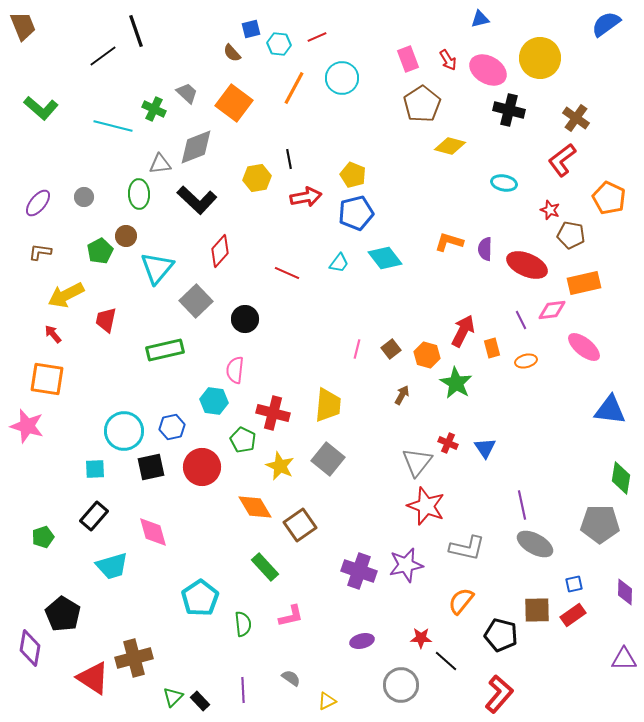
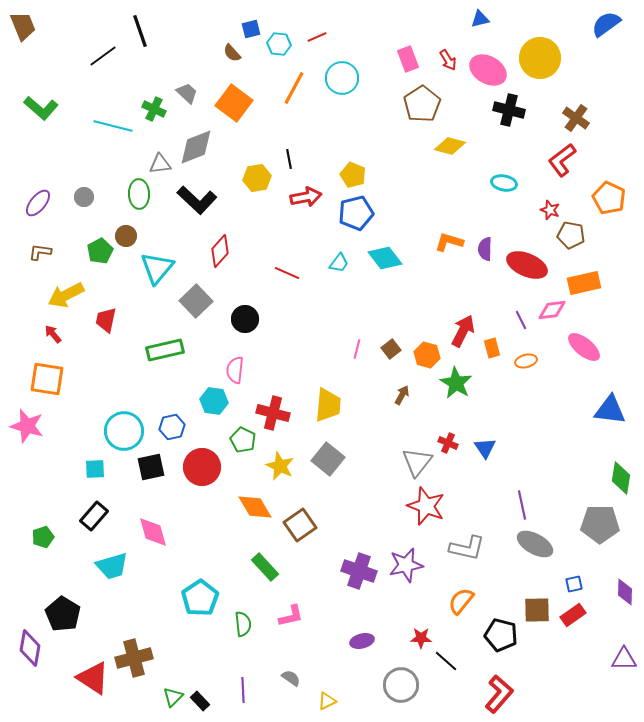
black line at (136, 31): moved 4 px right
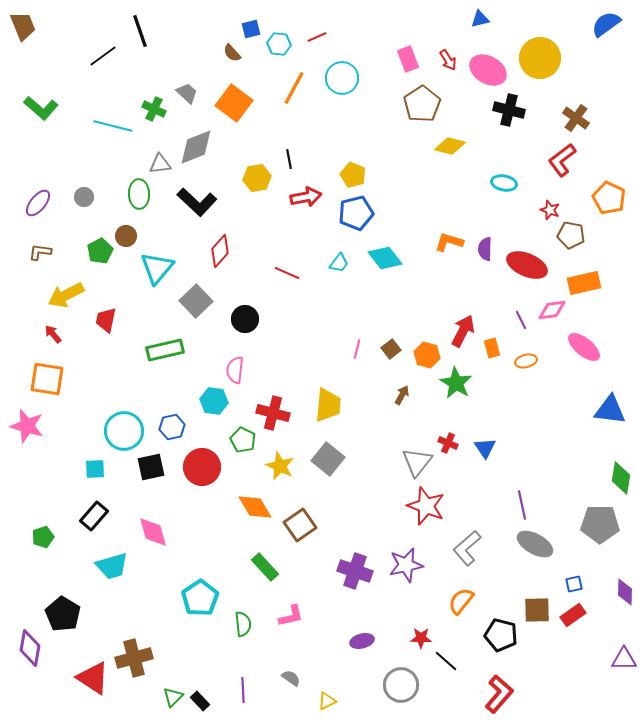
black L-shape at (197, 200): moved 2 px down
gray L-shape at (467, 548): rotated 126 degrees clockwise
purple cross at (359, 571): moved 4 px left
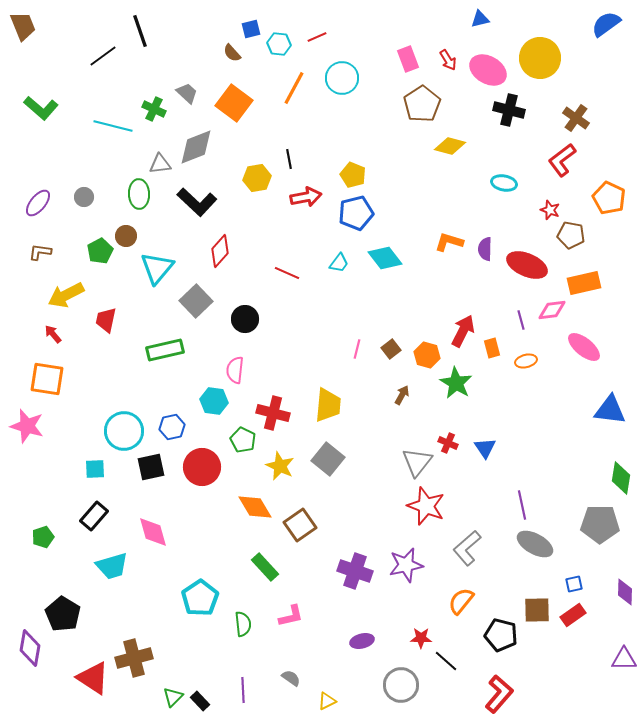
purple line at (521, 320): rotated 12 degrees clockwise
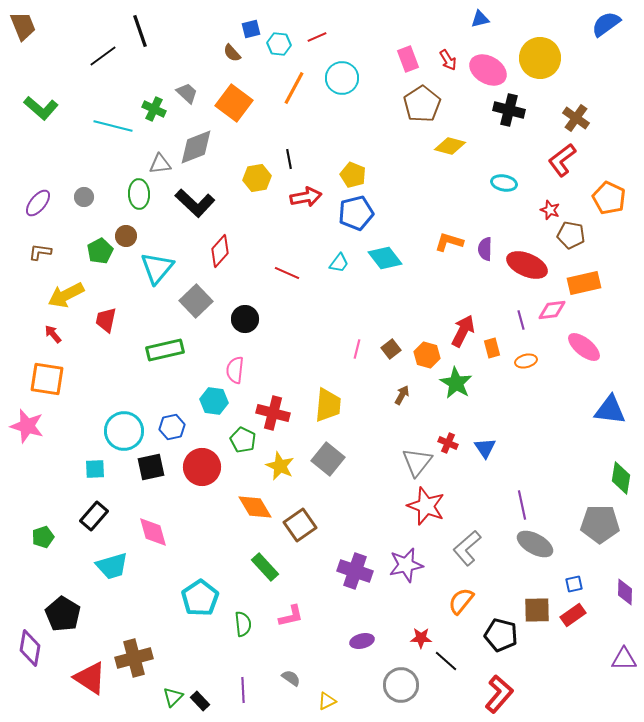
black L-shape at (197, 202): moved 2 px left, 1 px down
red triangle at (93, 678): moved 3 px left
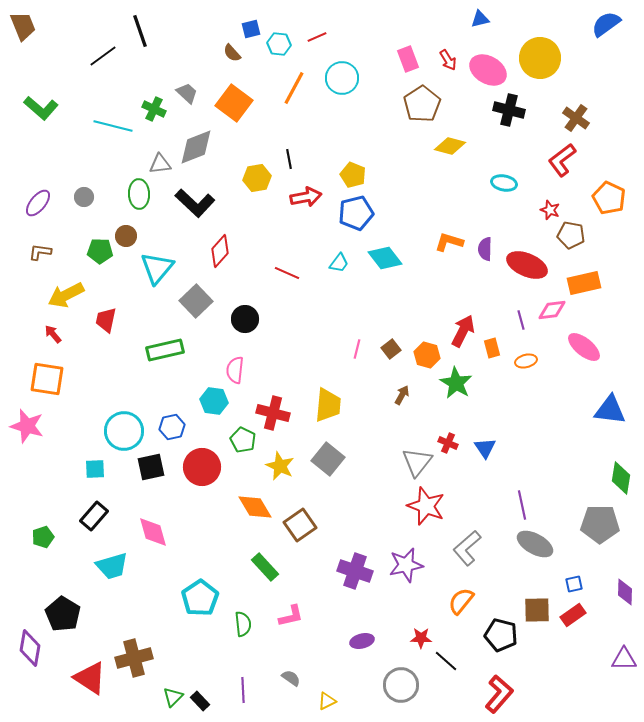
green pentagon at (100, 251): rotated 30 degrees clockwise
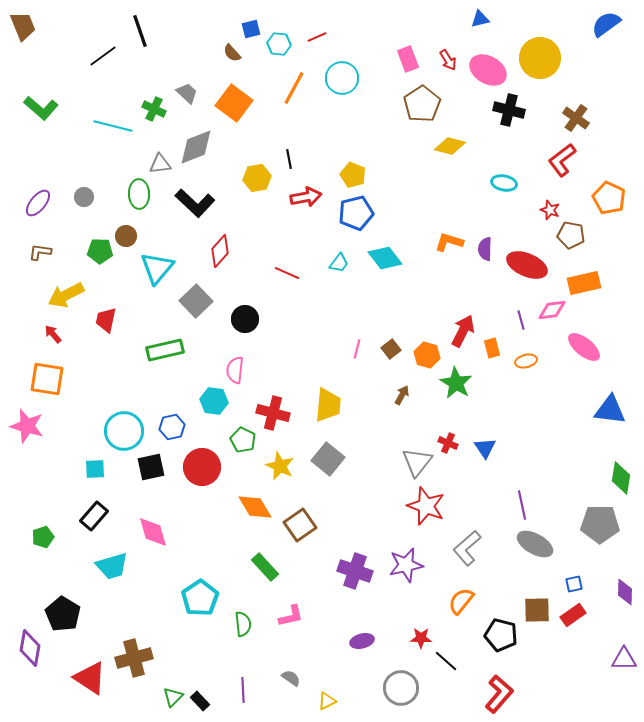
gray circle at (401, 685): moved 3 px down
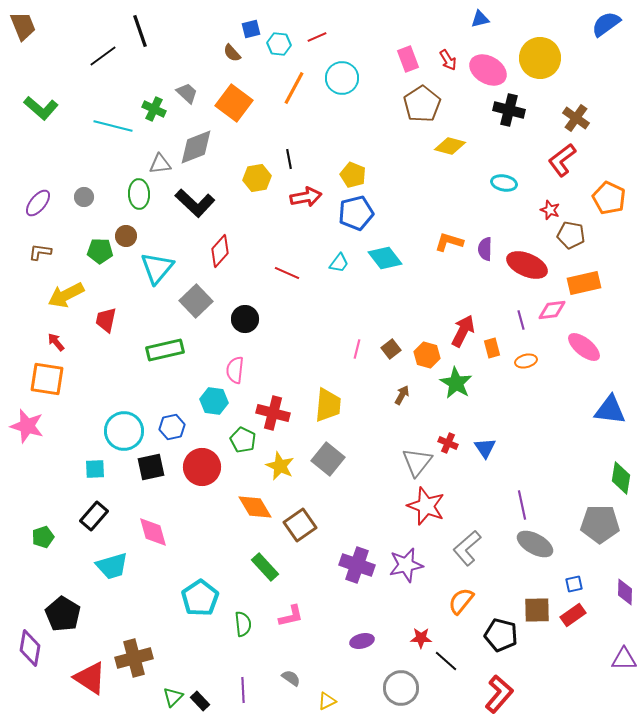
red arrow at (53, 334): moved 3 px right, 8 px down
purple cross at (355, 571): moved 2 px right, 6 px up
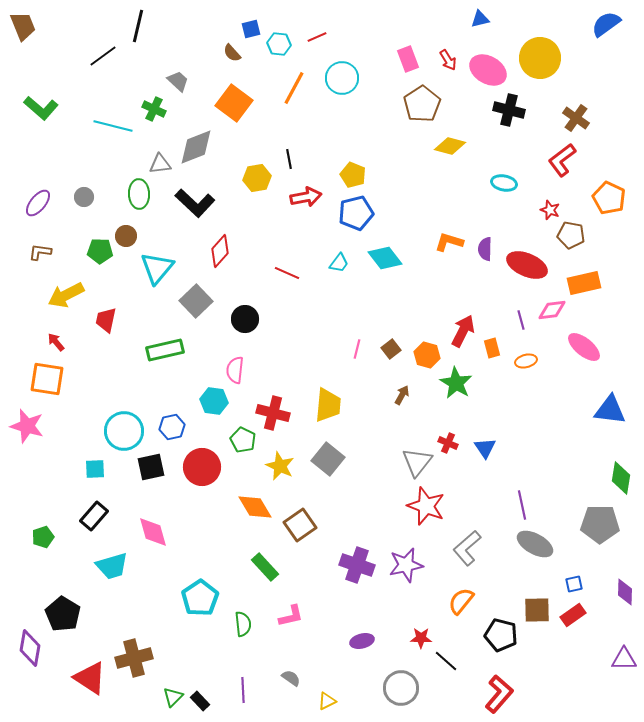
black line at (140, 31): moved 2 px left, 5 px up; rotated 32 degrees clockwise
gray trapezoid at (187, 93): moved 9 px left, 12 px up
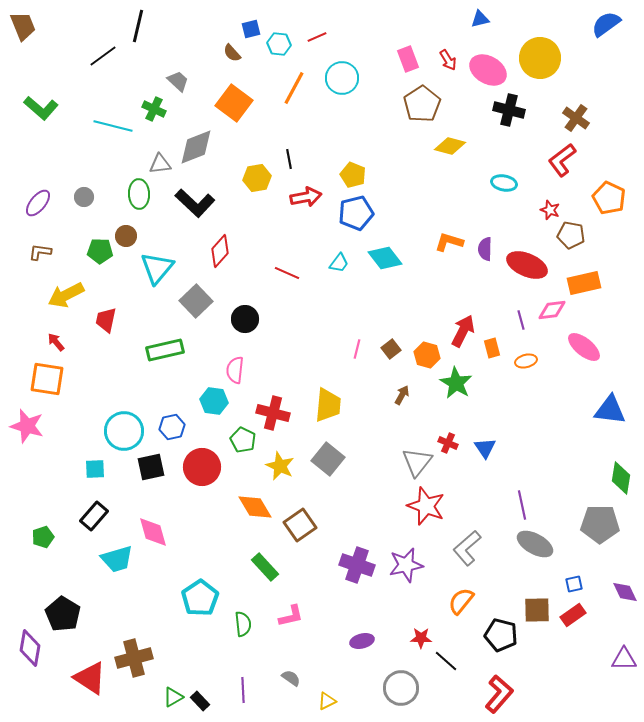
cyan trapezoid at (112, 566): moved 5 px right, 7 px up
purple diamond at (625, 592): rotated 28 degrees counterclockwise
green triangle at (173, 697): rotated 15 degrees clockwise
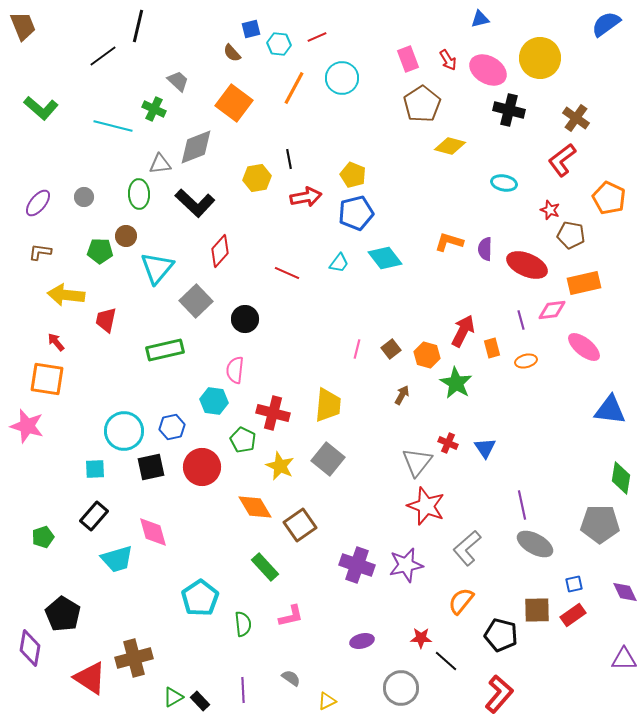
yellow arrow at (66, 295): rotated 33 degrees clockwise
